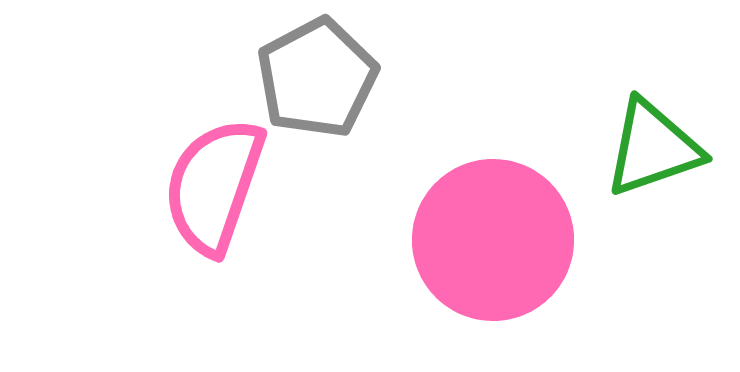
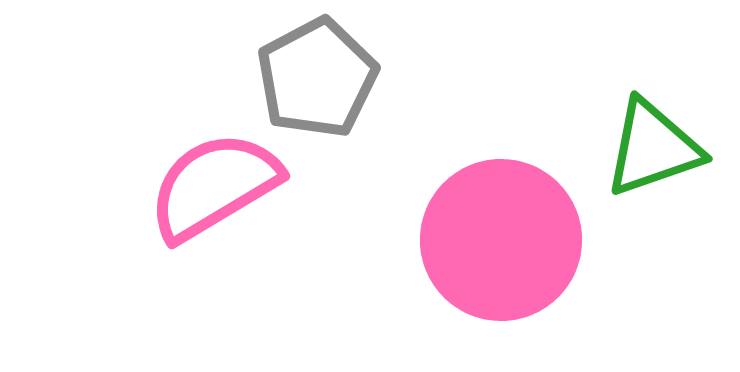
pink semicircle: rotated 40 degrees clockwise
pink circle: moved 8 px right
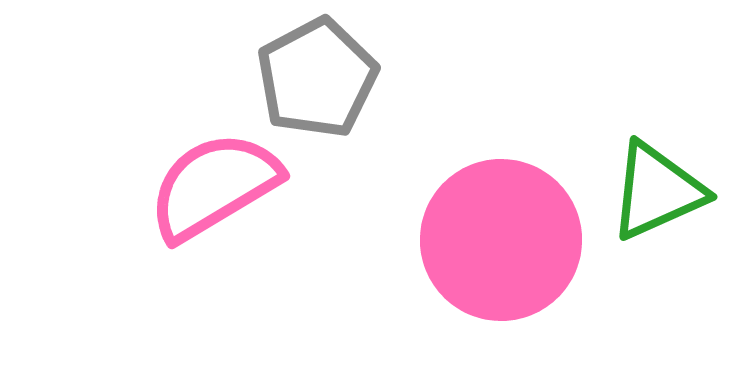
green triangle: moved 4 px right, 43 px down; rotated 5 degrees counterclockwise
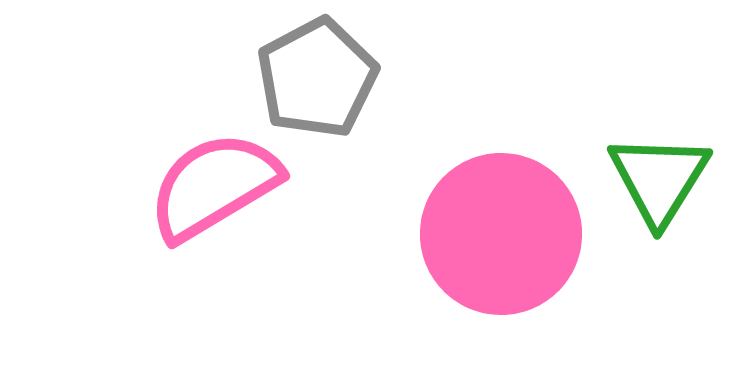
green triangle: moved 2 px right, 12 px up; rotated 34 degrees counterclockwise
pink circle: moved 6 px up
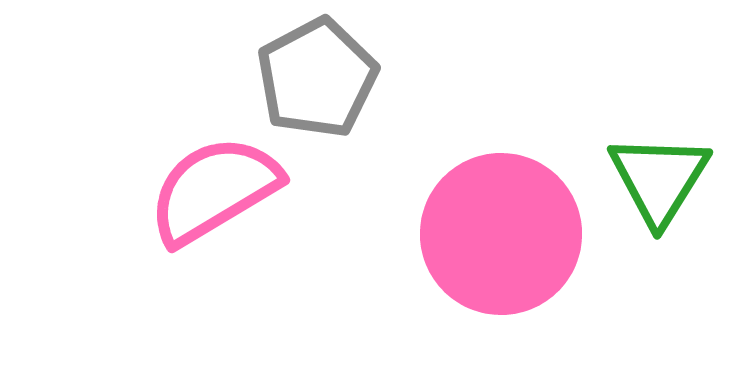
pink semicircle: moved 4 px down
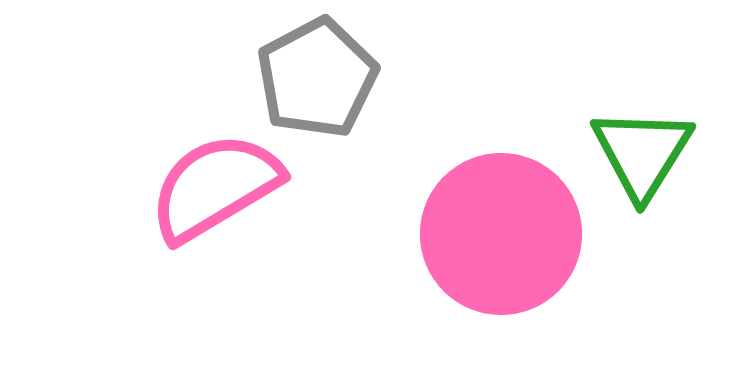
green triangle: moved 17 px left, 26 px up
pink semicircle: moved 1 px right, 3 px up
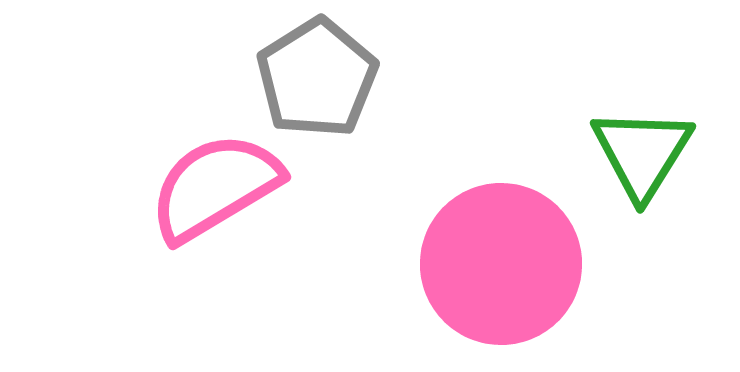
gray pentagon: rotated 4 degrees counterclockwise
pink circle: moved 30 px down
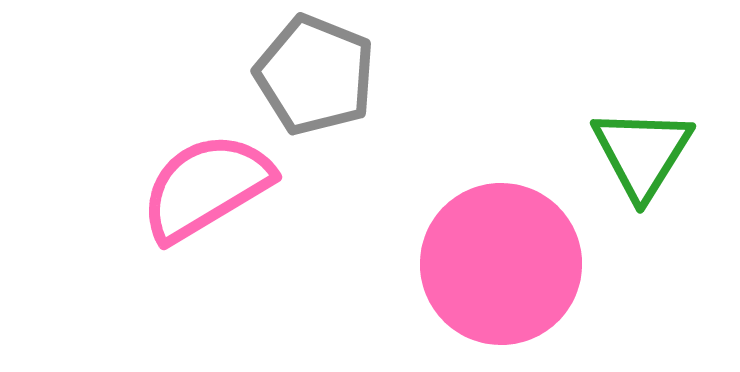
gray pentagon: moved 2 px left, 3 px up; rotated 18 degrees counterclockwise
pink semicircle: moved 9 px left
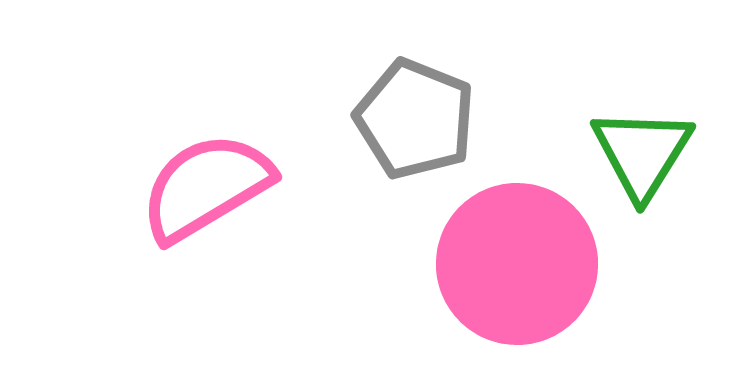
gray pentagon: moved 100 px right, 44 px down
pink circle: moved 16 px right
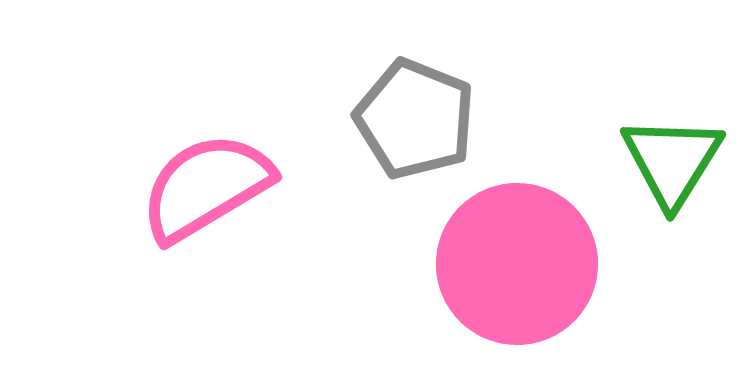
green triangle: moved 30 px right, 8 px down
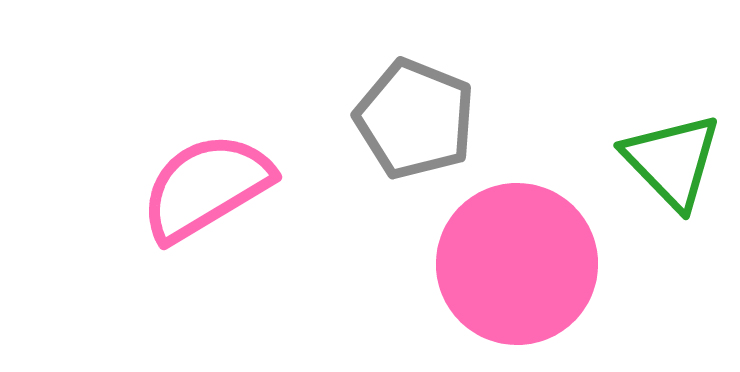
green triangle: rotated 16 degrees counterclockwise
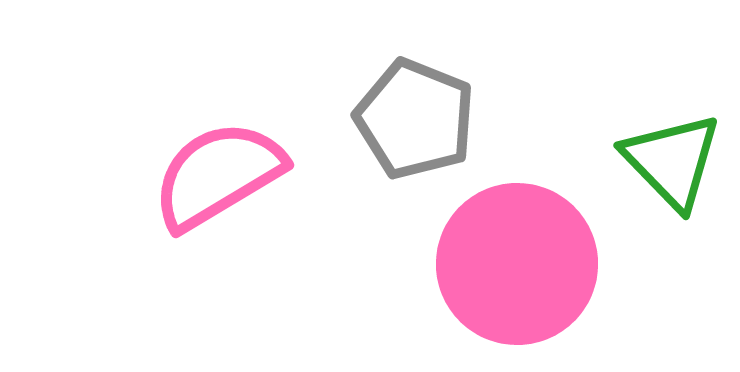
pink semicircle: moved 12 px right, 12 px up
